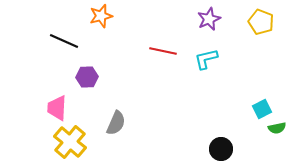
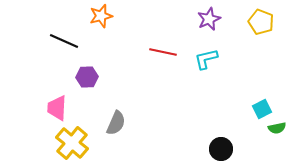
red line: moved 1 px down
yellow cross: moved 2 px right, 1 px down
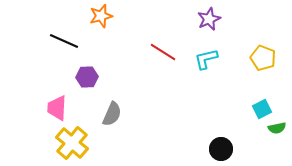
yellow pentagon: moved 2 px right, 36 px down
red line: rotated 20 degrees clockwise
gray semicircle: moved 4 px left, 9 px up
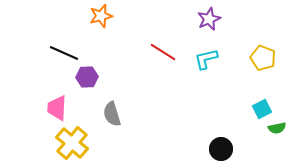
black line: moved 12 px down
gray semicircle: rotated 140 degrees clockwise
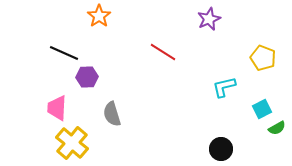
orange star: moved 2 px left; rotated 20 degrees counterclockwise
cyan L-shape: moved 18 px right, 28 px down
green semicircle: rotated 18 degrees counterclockwise
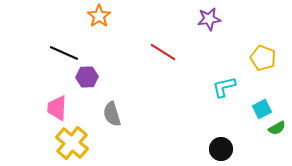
purple star: rotated 15 degrees clockwise
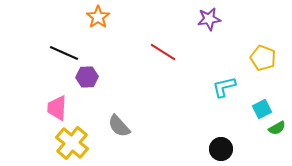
orange star: moved 1 px left, 1 px down
gray semicircle: moved 7 px right, 12 px down; rotated 25 degrees counterclockwise
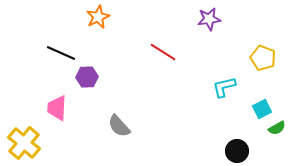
orange star: rotated 10 degrees clockwise
black line: moved 3 px left
yellow cross: moved 48 px left
black circle: moved 16 px right, 2 px down
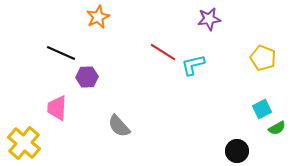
cyan L-shape: moved 31 px left, 22 px up
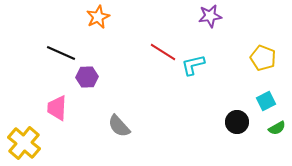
purple star: moved 1 px right, 3 px up
cyan square: moved 4 px right, 8 px up
black circle: moved 29 px up
